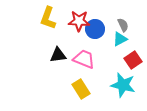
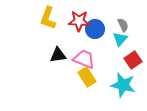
cyan triangle: rotated 21 degrees counterclockwise
yellow rectangle: moved 6 px right, 12 px up
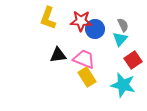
red star: moved 2 px right
